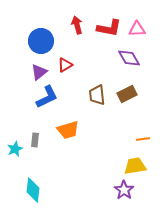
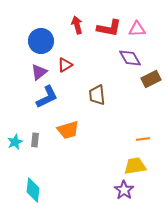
purple diamond: moved 1 px right
brown rectangle: moved 24 px right, 15 px up
cyan star: moved 7 px up
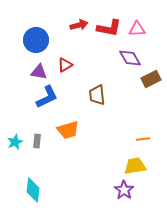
red arrow: moved 2 px right; rotated 90 degrees clockwise
blue circle: moved 5 px left, 1 px up
purple triangle: rotated 48 degrees clockwise
gray rectangle: moved 2 px right, 1 px down
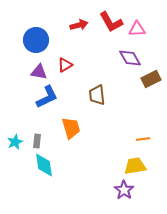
red L-shape: moved 2 px right, 6 px up; rotated 50 degrees clockwise
orange trapezoid: moved 3 px right, 2 px up; rotated 90 degrees counterclockwise
cyan diamond: moved 11 px right, 25 px up; rotated 15 degrees counterclockwise
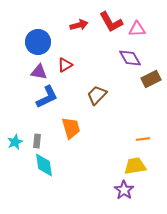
blue circle: moved 2 px right, 2 px down
brown trapezoid: rotated 50 degrees clockwise
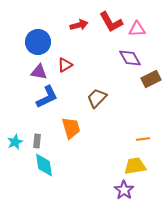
brown trapezoid: moved 3 px down
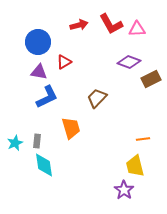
red L-shape: moved 2 px down
purple diamond: moved 1 px left, 4 px down; rotated 40 degrees counterclockwise
red triangle: moved 1 px left, 3 px up
cyan star: moved 1 px down
yellow trapezoid: rotated 95 degrees counterclockwise
